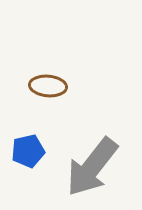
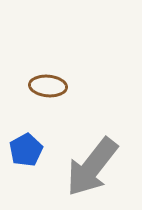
blue pentagon: moved 2 px left, 1 px up; rotated 16 degrees counterclockwise
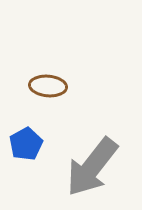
blue pentagon: moved 6 px up
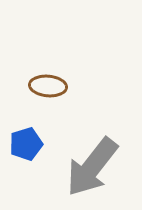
blue pentagon: rotated 12 degrees clockwise
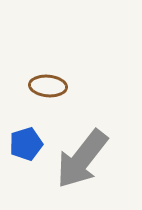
gray arrow: moved 10 px left, 8 px up
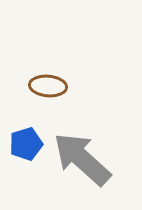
gray arrow: rotated 94 degrees clockwise
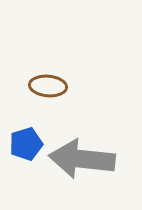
gray arrow: rotated 36 degrees counterclockwise
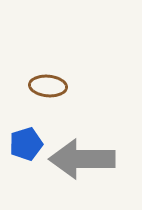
gray arrow: rotated 6 degrees counterclockwise
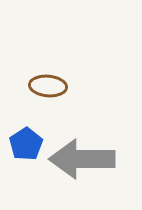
blue pentagon: rotated 16 degrees counterclockwise
